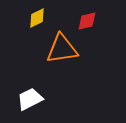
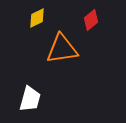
red diamond: moved 4 px right, 1 px up; rotated 25 degrees counterclockwise
white trapezoid: rotated 132 degrees clockwise
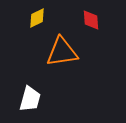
red diamond: rotated 55 degrees counterclockwise
orange triangle: moved 3 px down
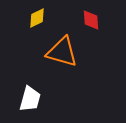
orange triangle: rotated 24 degrees clockwise
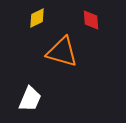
white trapezoid: rotated 8 degrees clockwise
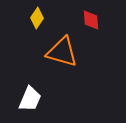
yellow diamond: rotated 30 degrees counterclockwise
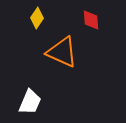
orange triangle: rotated 8 degrees clockwise
white trapezoid: moved 3 px down
